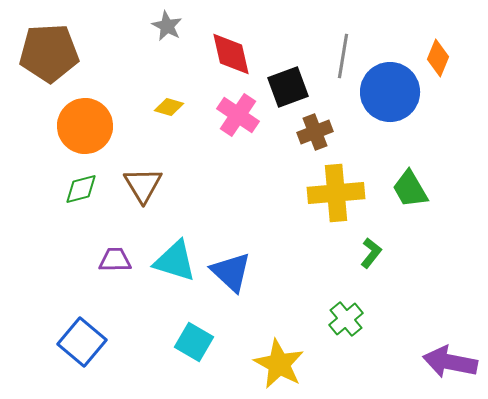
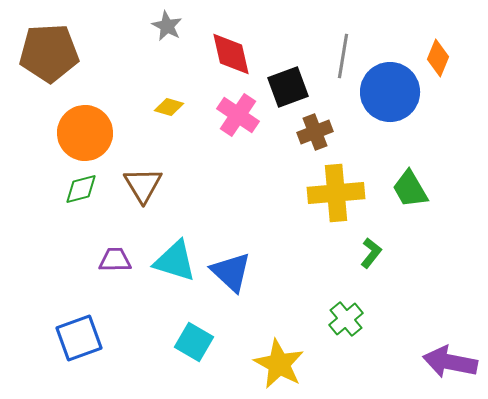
orange circle: moved 7 px down
blue square: moved 3 px left, 4 px up; rotated 30 degrees clockwise
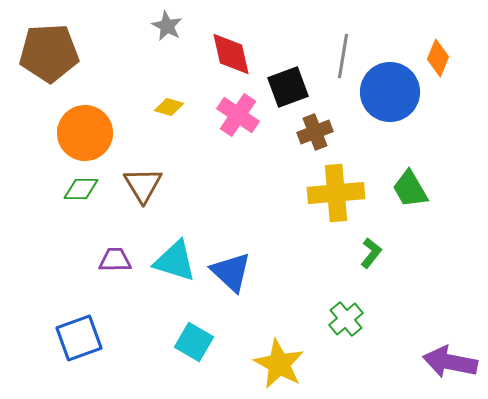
green diamond: rotated 15 degrees clockwise
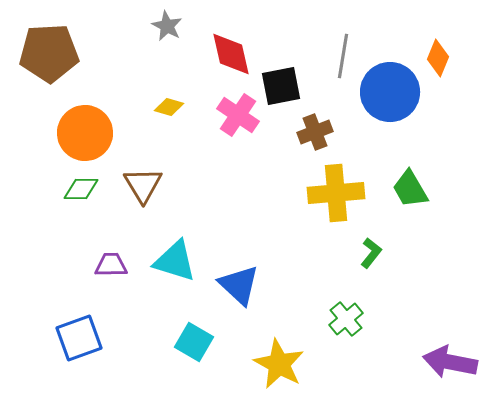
black square: moved 7 px left, 1 px up; rotated 9 degrees clockwise
purple trapezoid: moved 4 px left, 5 px down
blue triangle: moved 8 px right, 13 px down
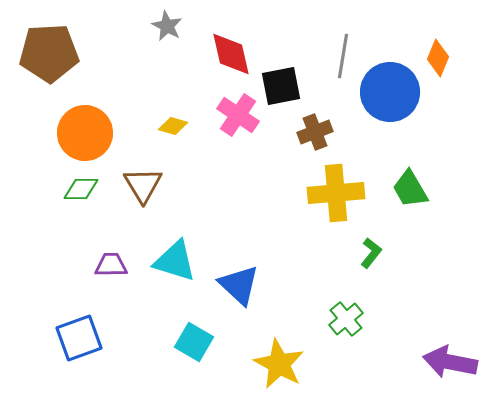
yellow diamond: moved 4 px right, 19 px down
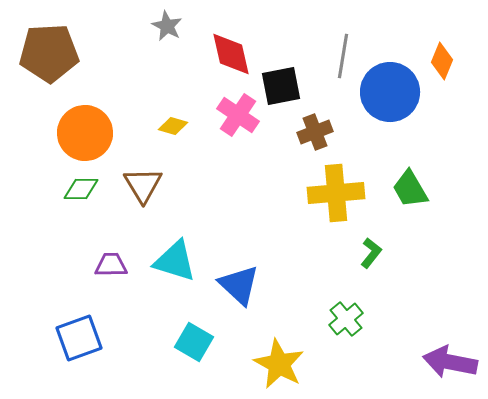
orange diamond: moved 4 px right, 3 px down
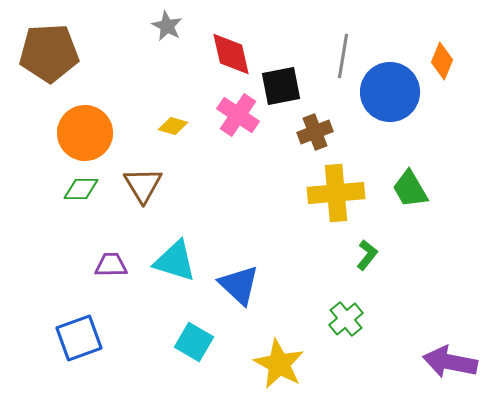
green L-shape: moved 4 px left, 2 px down
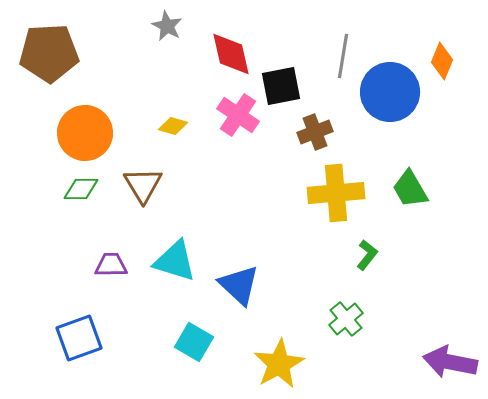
yellow star: rotated 15 degrees clockwise
